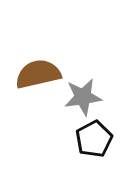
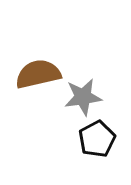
black pentagon: moved 3 px right
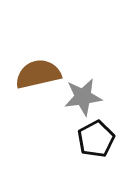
black pentagon: moved 1 px left
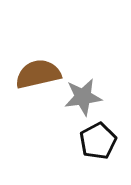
black pentagon: moved 2 px right, 2 px down
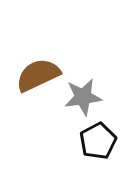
brown semicircle: moved 1 px down; rotated 12 degrees counterclockwise
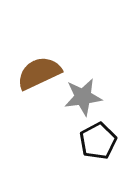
brown semicircle: moved 1 px right, 2 px up
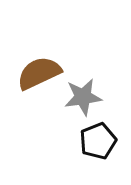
black pentagon: rotated 6 degrees clockwise
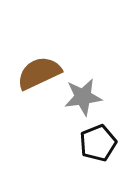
black pentagon: moved 2 px down
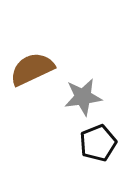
brown semicircle: moved 7 px left, 4 px up
